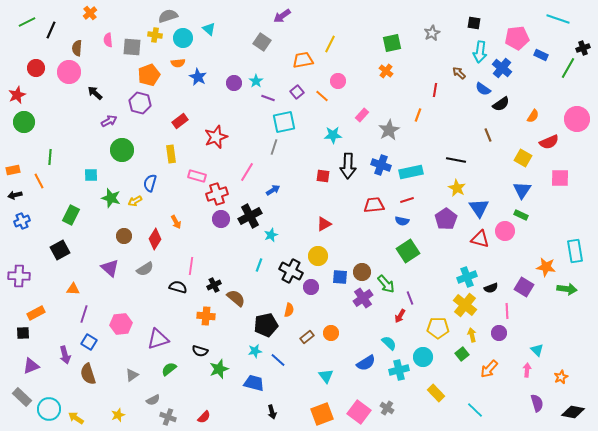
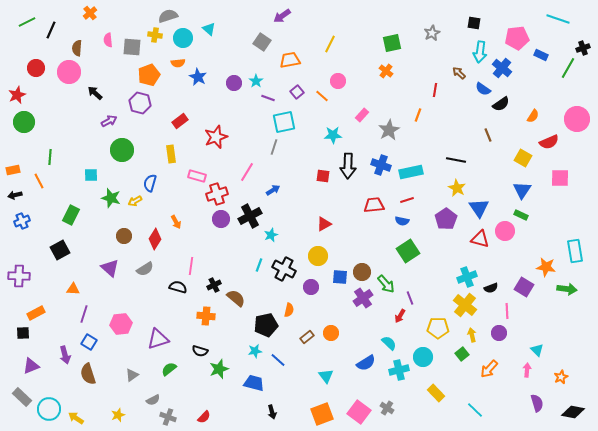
orange trapezoid at (303, 60): moved 13 px left
black cross at (291, 271): moved 7 px left, 2 px up
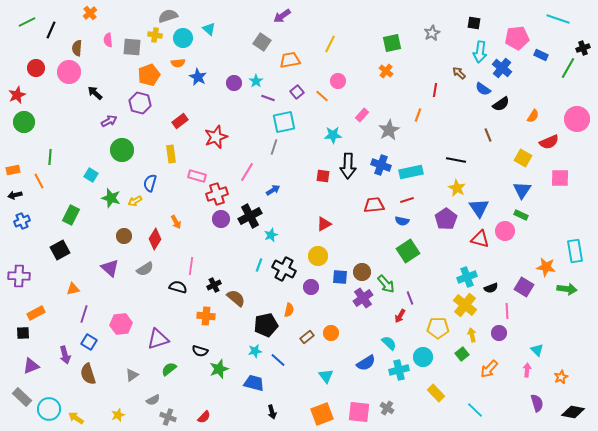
cyan square at (91, 175): rotated 32 degrees clockwise
orange triangle at (73, 289): rotated 16 degrees counterclockwise
pink square at (359, 412): rotated 30 degrees counterclockwise
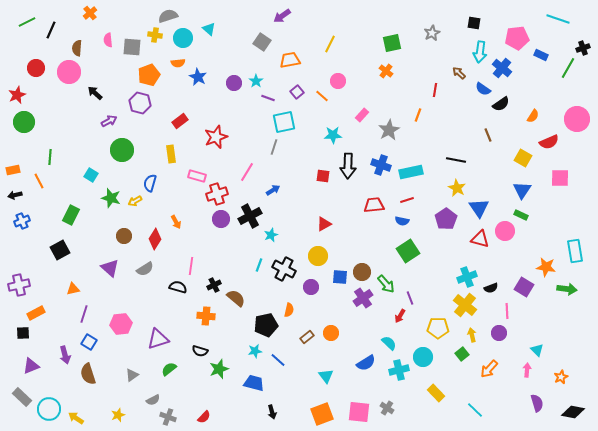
purple cross at (19, 276): moved 9 px down; rotated 15 degrees counterclockwise
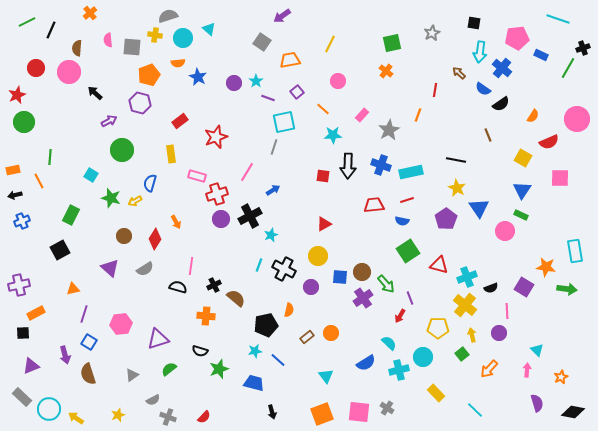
orange line at (322, 96): moved 1 px right, 13 px down
red triangle at (480, 239): moved 41 px left, 26 px down
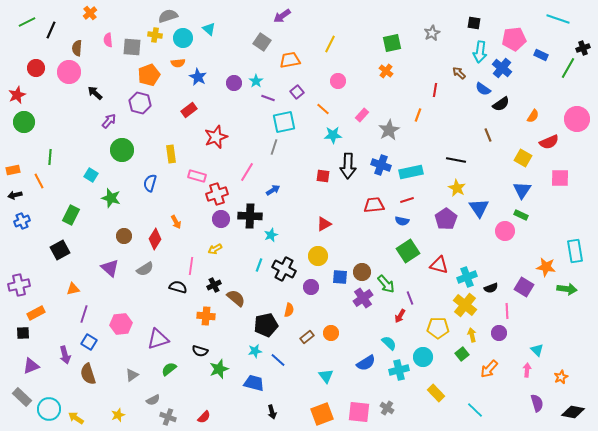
pink pentagon at (517, 38): moved 3 px left, 1 px down
purple arrow at (109, 121): rotated 21 degrees counterclockwise
red rectangle at (180, 121): moved 9 px right, 11 px up
yellow arrow at (135, 201): moved 80 px right, 48 px down
black cross at (250, 216): rotated 30 degrees clockwise
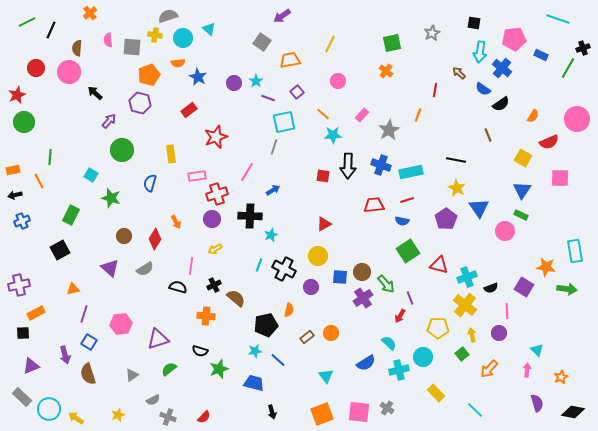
orange line at (323, 109): moved 5 px down
pink rectangle at (197, 176): rotated 24 degrees counterclockwise
purple circle at (221, 219): moved 9 px left
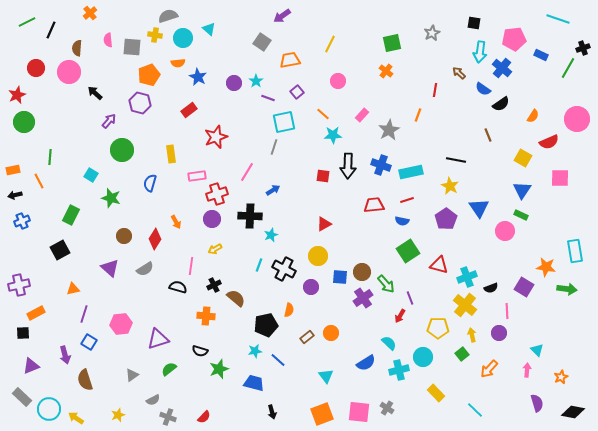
yellow star at (457, 188): moved 7 px left, 2 px up
brown semicircle at (88, 374): moved 3 px left, 6 px down
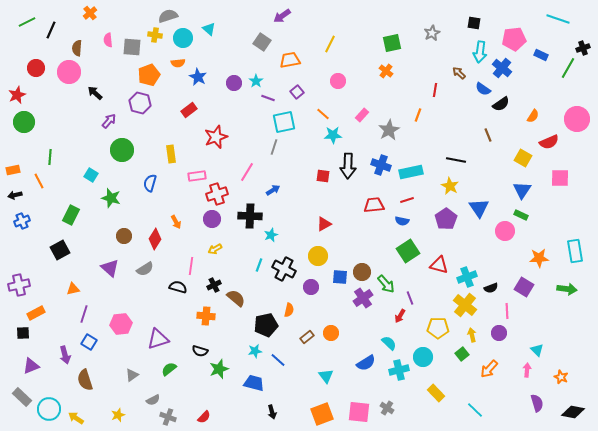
orange star at (546, 267): moved 7 px left, 9 px up; rotated 12 degrees counterclockwise
orange star at (561, 377): rotated 24 degrees counterclockwise
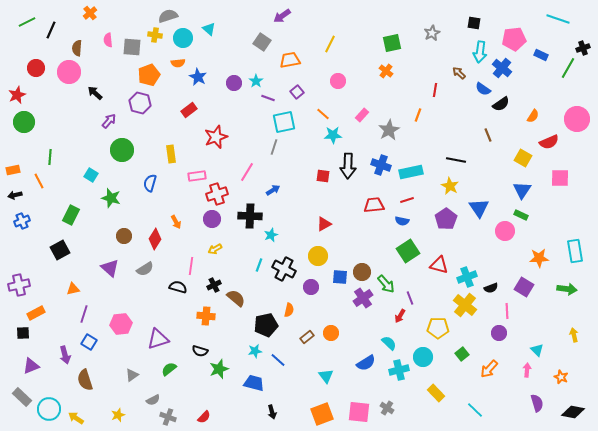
yellow arrow at (472, 335): moved 102 px right
